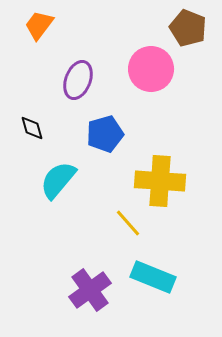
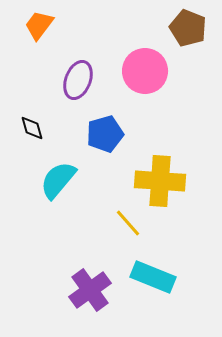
pink circle: moved 6 px left, 2 px down
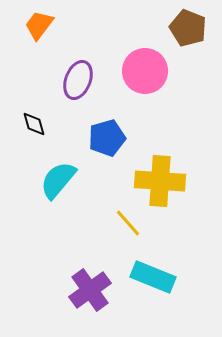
black diamond: moved 2 px right, 4 px up
blue pentagon: moved 2 px right, 4 px down
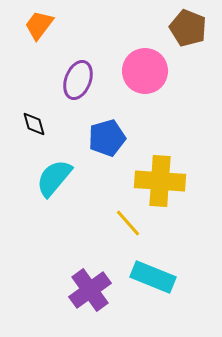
cyan semicircle: moved 4 px left, 2 px up
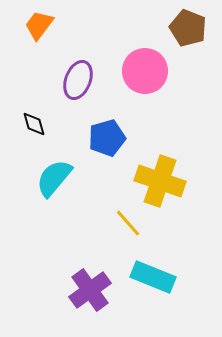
yellow cross: rotated 15 degrees clockwise
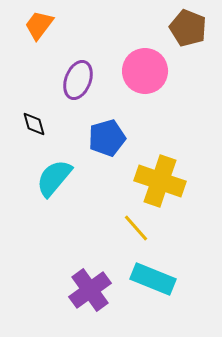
yellow line: moved 8 px right, 5 px down
cyan rectangle: moved 2 px down
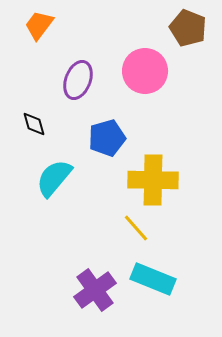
yellow cross: moved 7 px left, 1 px up; rotated 18 degrees counterclockwise
purple cross: moved 5 px right
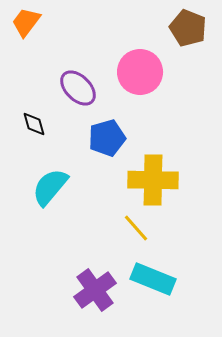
orange trapezoid: moved 13 px left, 3 px up
pink circle: moved 5 px left, 1 px down
purple ellipse: moved 8 px down; rotated 66 degrees counterclockwise
cyan semicircle: moved 4 px left, 9 px down
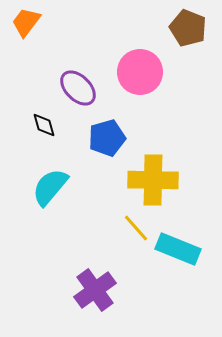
black diamond: moved 10 px right, 1 px down
cyan rectangle: moved 25 px right, 30 px up
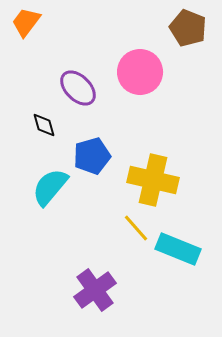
blue pentagon: moved 15 px left, 18 px down
yellow cross: rotated 12 degrees clockwise
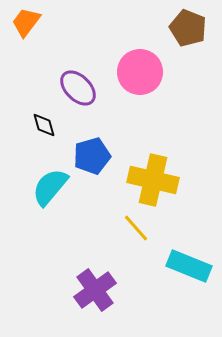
cyan rectangle: moved 11 px right, 17 px down
